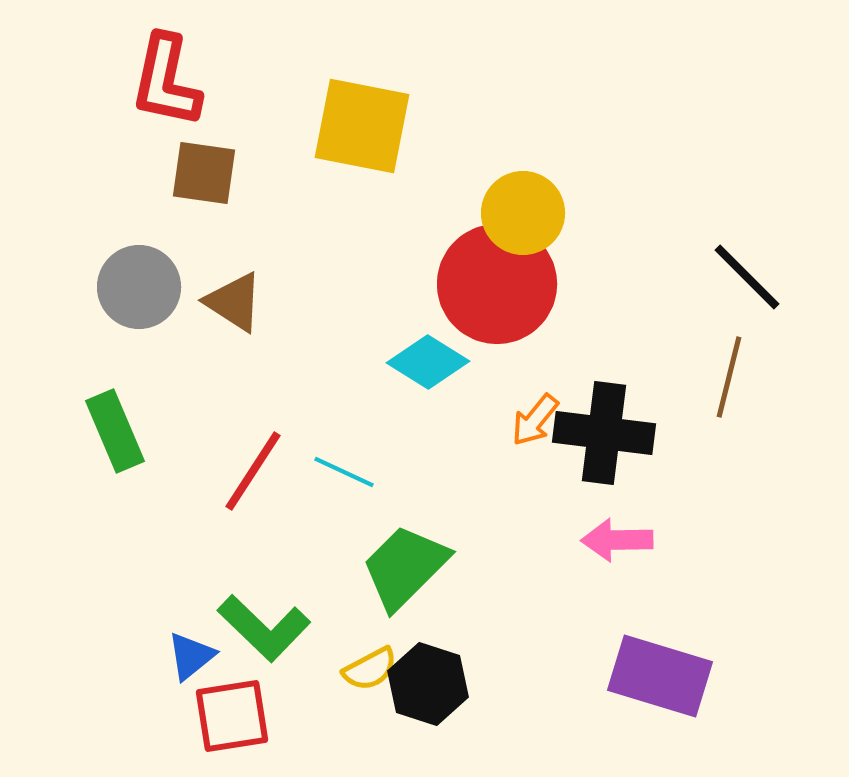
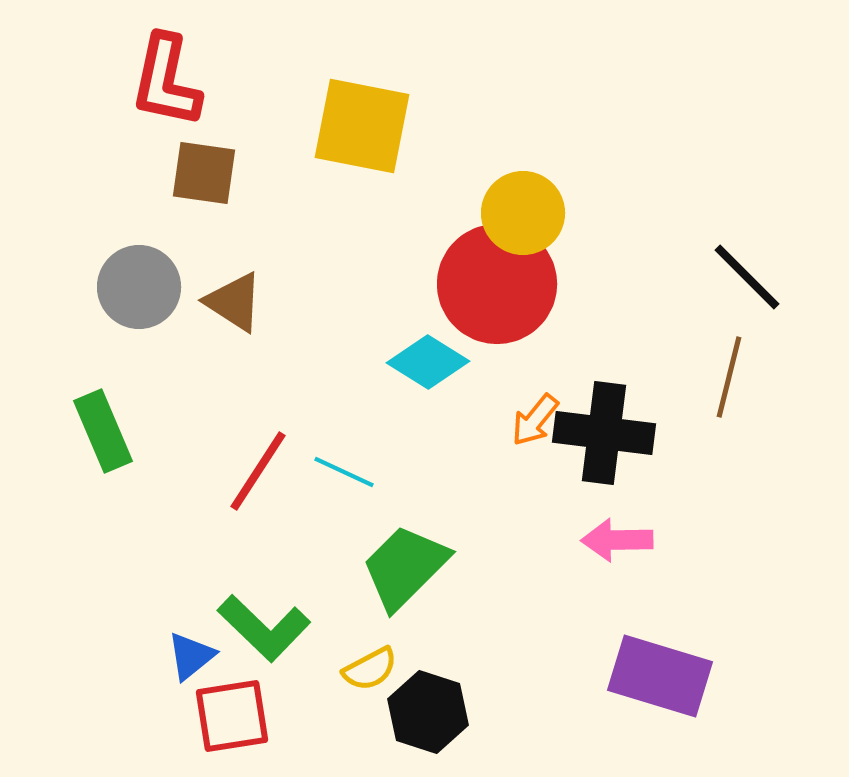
green rectangle: moved 12 px left
red line: moved 5 px right
black hexagon: moved 28 px down
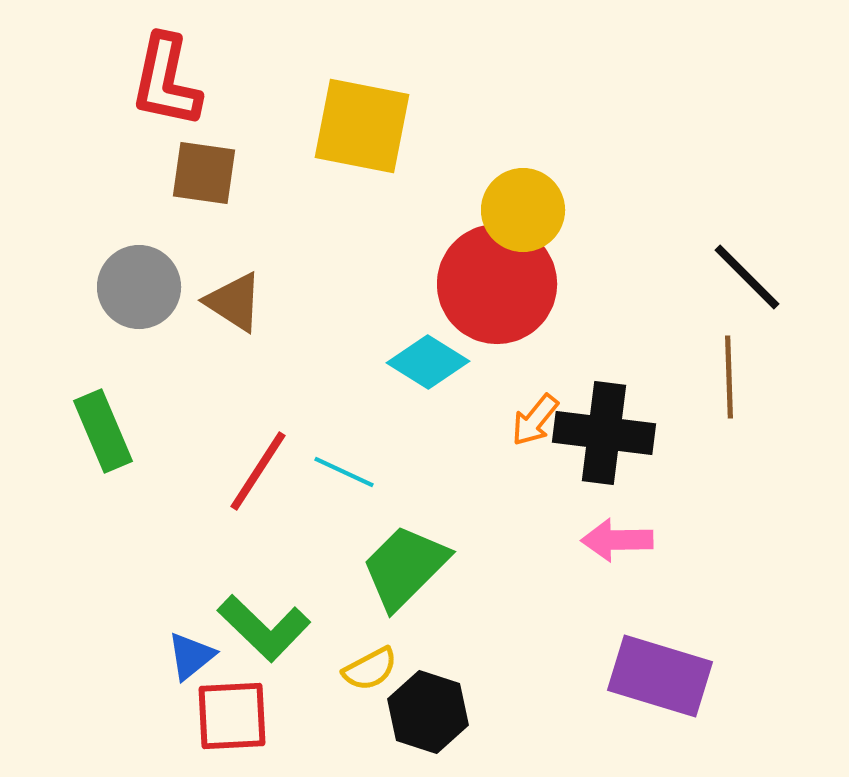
yellow circle: moved 3 px up
brown line: rotated 16 degrees counterclockwise
red square: rotated 6 degrees clockwise
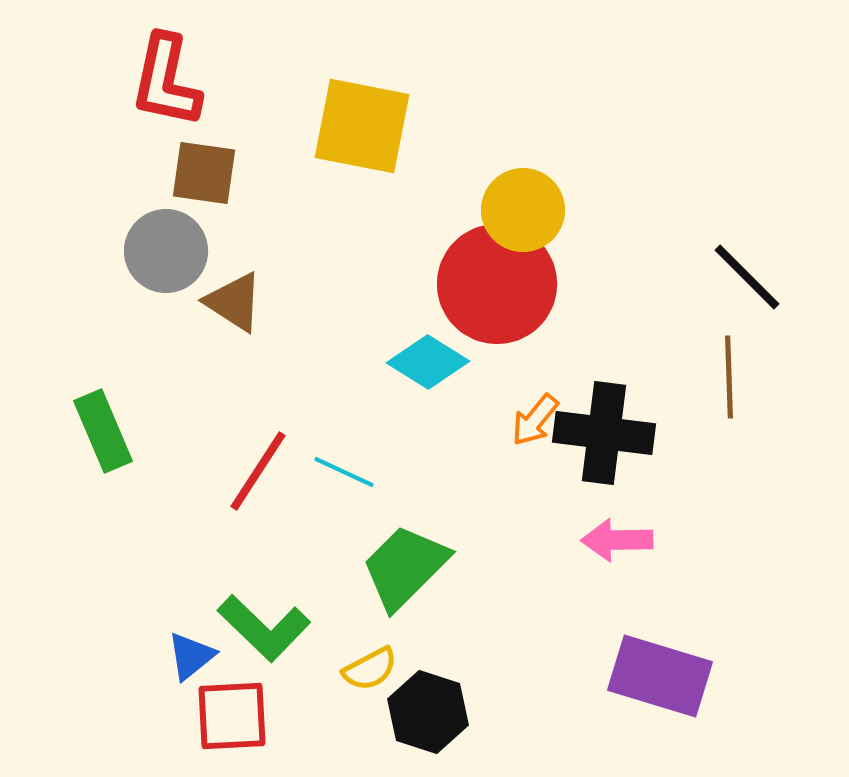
gray circle: moved 27 px right, 36 px up
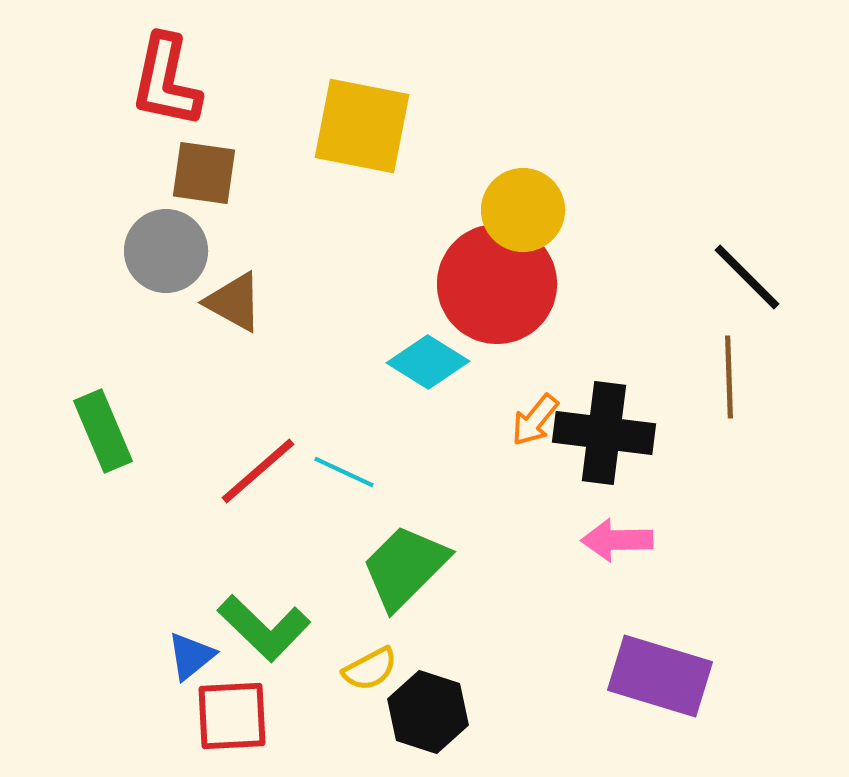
brown triangle: rotated 4 degrees counterclockwise
red line: rotated 16 degrees clockwise
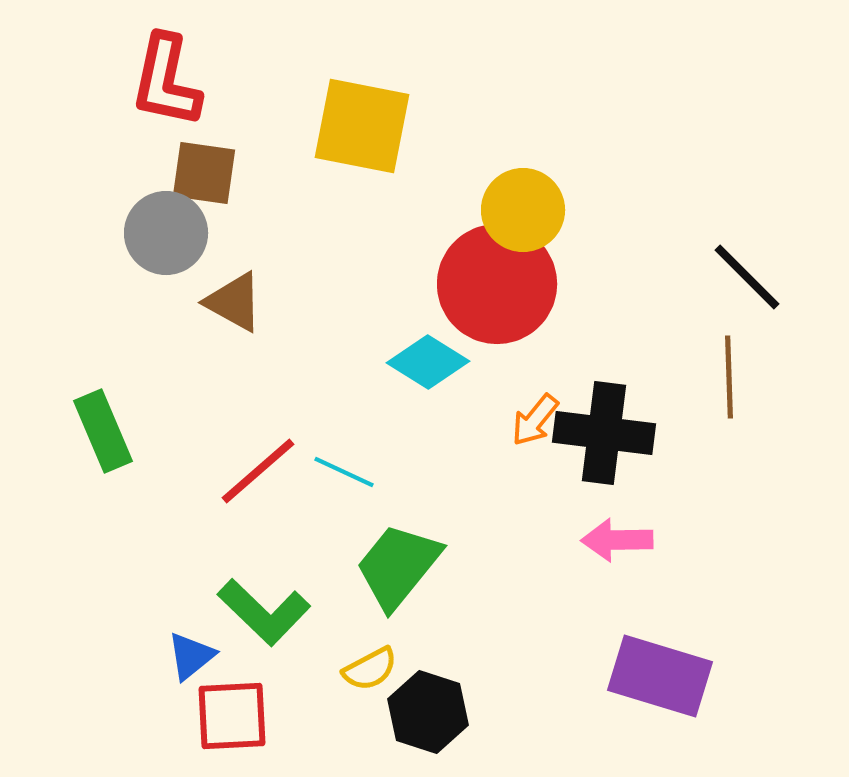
gray circle: moved 18 px up
green trapezoid: moved 7 px left, 1 px up; rotated 6 degrees counterclockwise
green L-shape: moved 16 px up
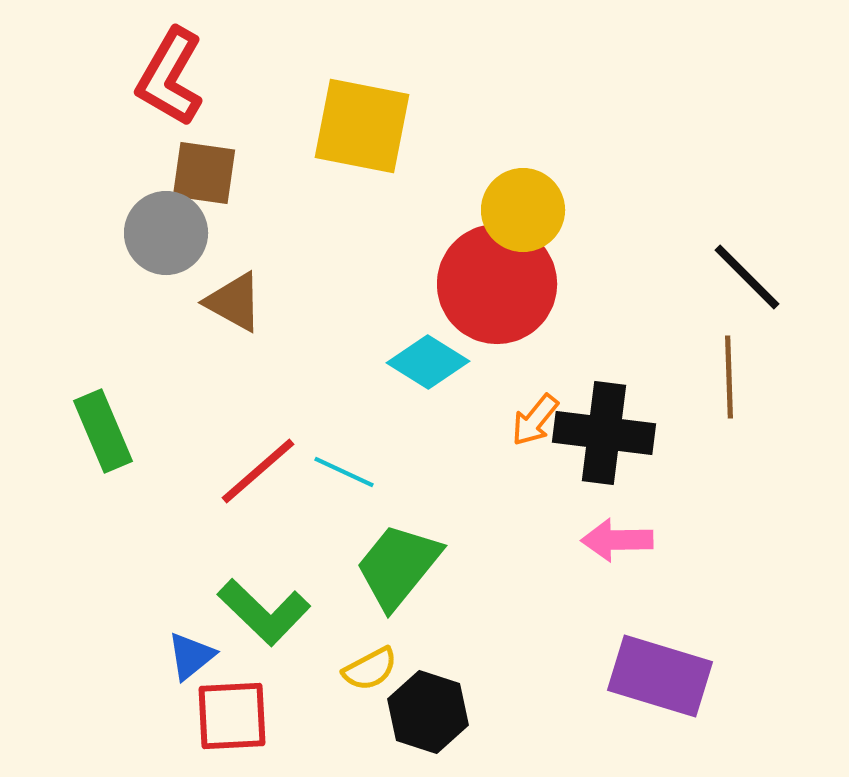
red L-shape: moved 4 px right, 4 px up; rotated 18 degrees clockwise
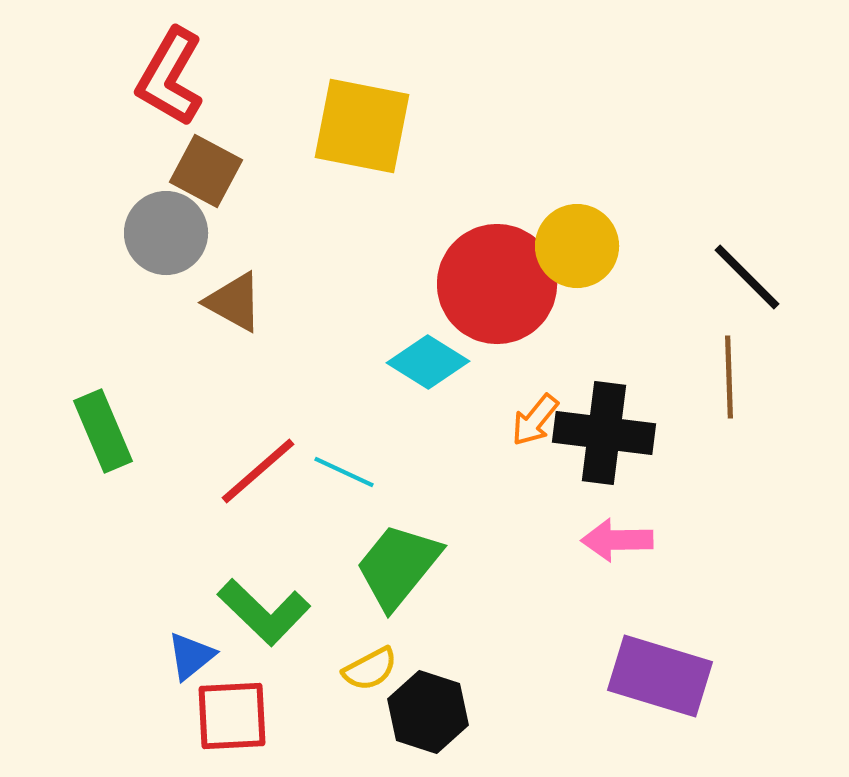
brown square: moved 2 px right, 2 px up; rotated 20 degrees clockwise
yellow circle: moved 54 px right, 36 px down
